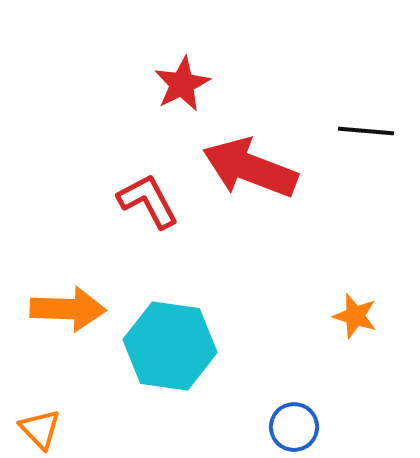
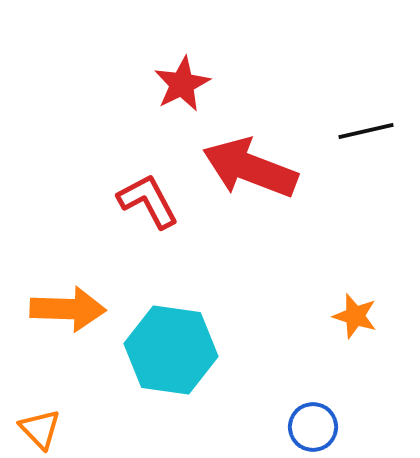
black line: rotated 18 degrees counterclockwise
cyan hexagon: moved 1 px right, 4 px down
blue circle: moved 19 px right
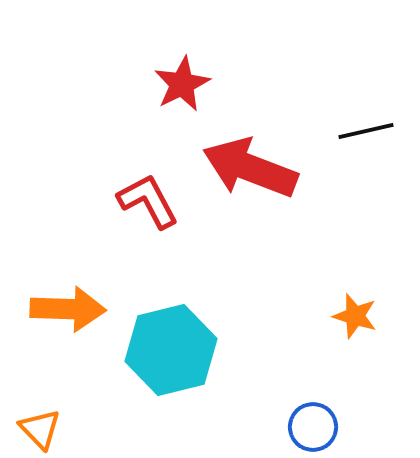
cyan hexagon: rotated 22 degrees counterclockwise
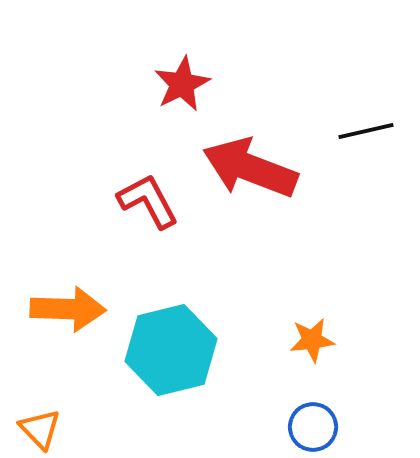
orange star: moved 43 px left, 24 px down; rotated 24 degrees counterclockwise
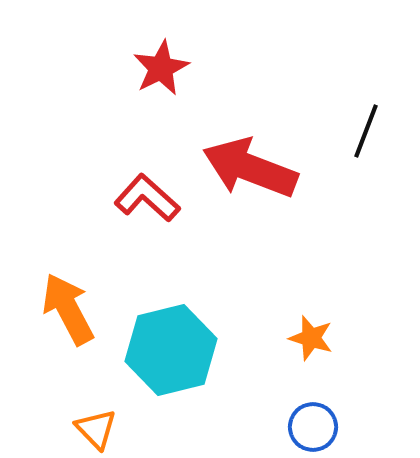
red star: moved 21 px left, 16 px up
black line: rotated 56 degrees counterclockwise
red L-shape: moved 1 px left, 3 px up; rotated 20 degrees counterclockwise
orange arrow: rotated 120 degrees counterclockwise
orange star: moved 1 px left, 2 px up; rotated 24 degrees clockwise
orange triangle: moved 56 px right
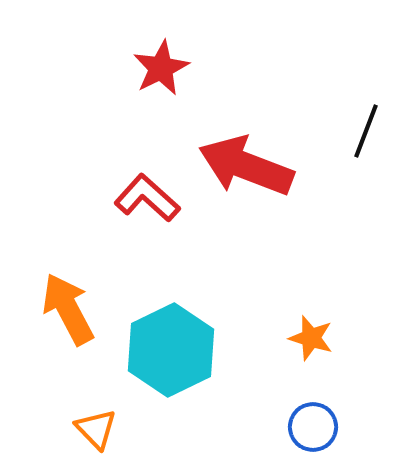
red arrow: moved 4 px left, 2 px up
cyan hexagon: rotated 12 degrees counterclockwise
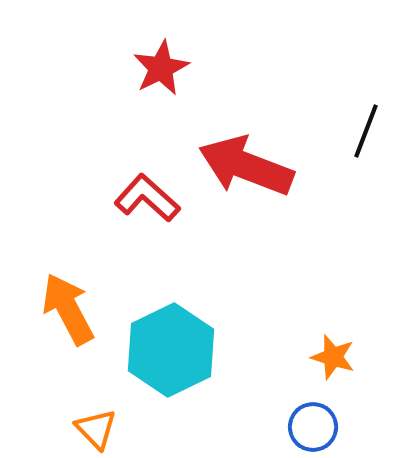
orange star: moved 22 px right, 19 px down
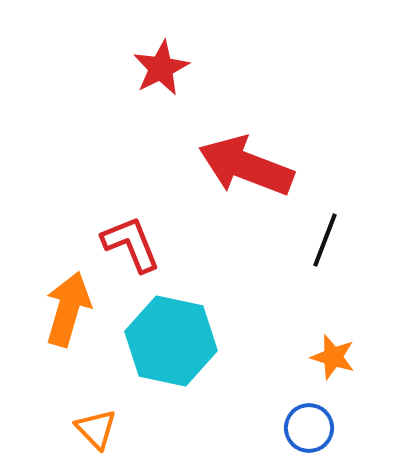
black line: moved 41 px left, 109 px down
red L-shape: moved 16 px left, 46 px down; rotated 26 degrees clockwise
orange arrow: rotated 44 degrees clockwise
cyan hexagon: moved 9 px up; rotated 22 degrees counterclockwise
blue circle: moved 4 px left, 1 px down
